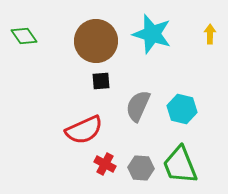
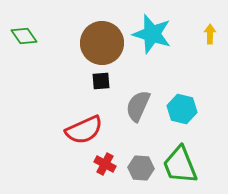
brown circle: moved 6 px right, 2 px down
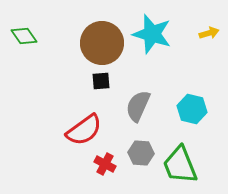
yellow arrow: moved 1 px left, 1 px up; rotated 72 degrees clockwise
cyan hexagon: moved 10 px right
red semicircle: rotated 12 degrees counterclockwise
gray hexagon: moved 15 px up
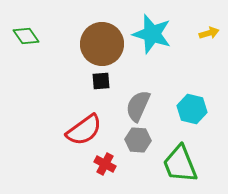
green diamond: moved 2 px right
brown circle: moved 1 px down
gray hexagon: moved 3 px left, 13 px up
green trapezoid: moved 1 px up
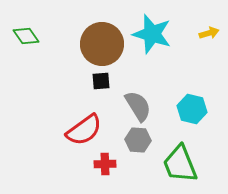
gray semicircle: rotated 124 degrees clockwise
red cross: rotated 30 degrees counterclockwise
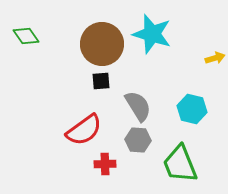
yellow arrow: moved 6 px right, 25 px down
